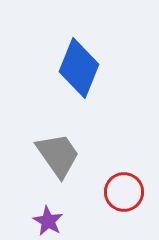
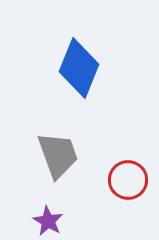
gray trapezoid: rotated 15 degrees clockwise
red circle: moved 4 px right, 12 px up
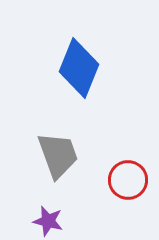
purple star: rotated 16 degrees counterclockwise
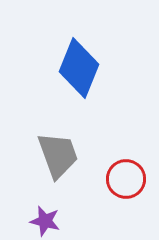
red circle: moved 2 px left, 1 px up
purple star: moved 3 px left
